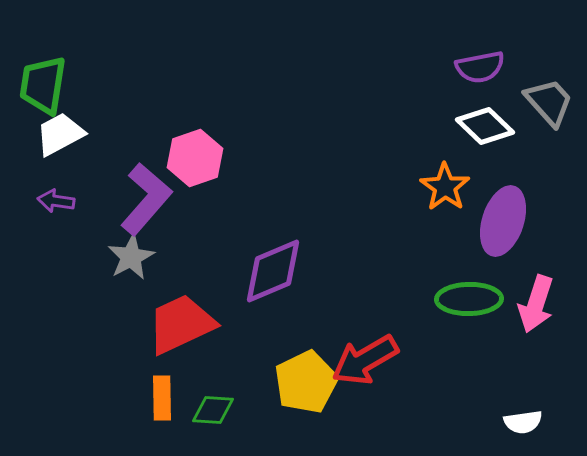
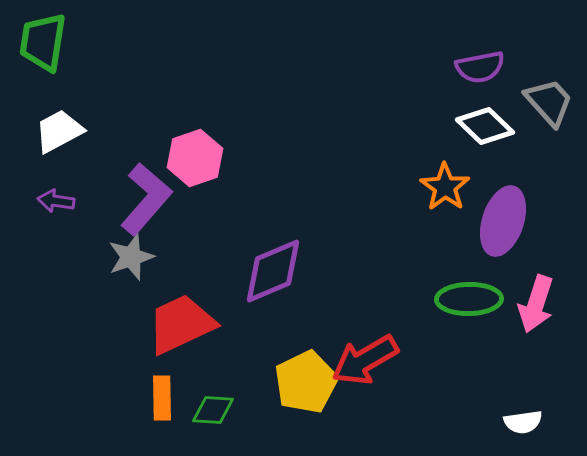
green trapezoid: moved 43 px up
white trapezoid: moved 1 px left, 3 px up
gray star: rotated 9 degrees clockwise
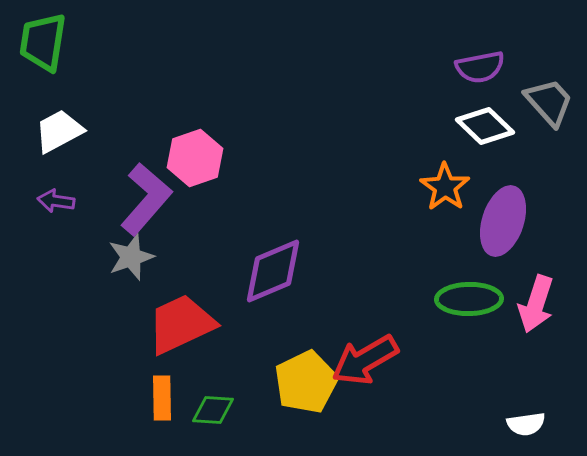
white semicircle: moved 3 px right, 2 px down
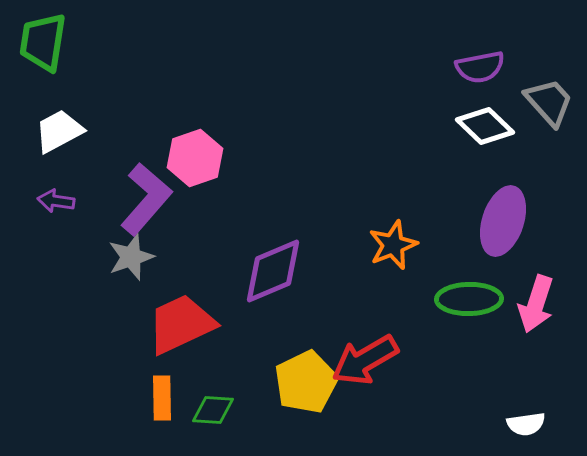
orange star: moved 52 px left, 58 px down; rotated 15 degrees clockwise
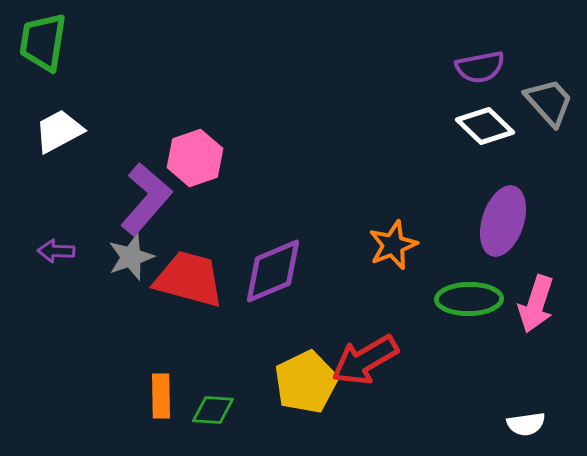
purple arrow: moved 50 px down; rotated 6 degrees counterclockwise
red trapezoid: moved 8 px right, 45 px up; rotated 40 degrees clockwise
orange rectangle: moved 1 px left, 2 px up
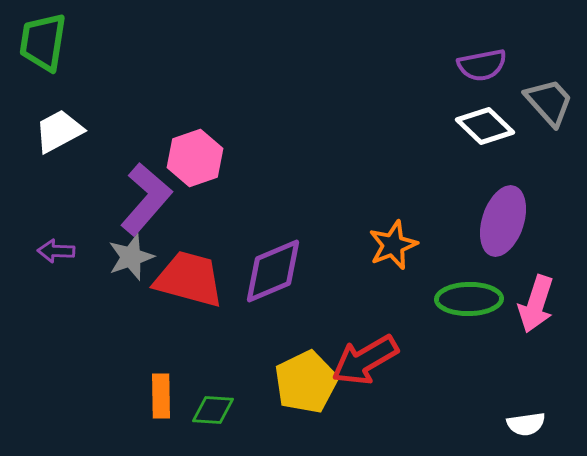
purple semicircle: moved 2 px right, 2 px up
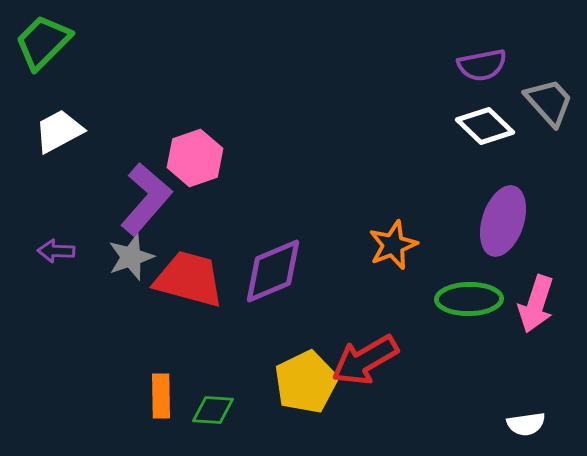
green trapezoid: rotated 36 degrees clockwise
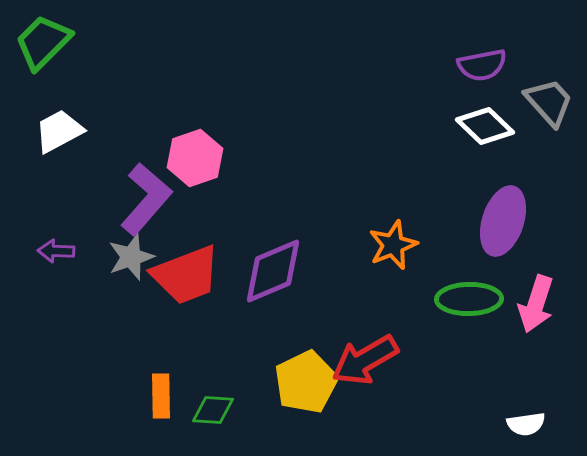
red trapezoid: moved 3 px left, 4 px up; rotated 144 degrees clockwise
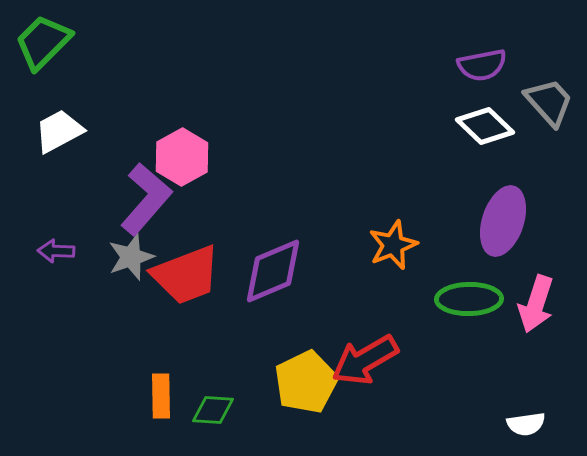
pink hexagon: moved 13 px left, 1 px up; rotated 10 degrees counterclockwise
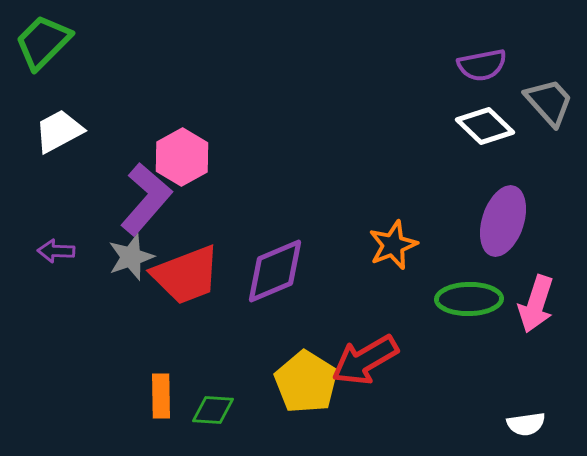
purple diamond: moved 2 px right
yellow pentagon: rotated 14 degrees counterclockwise
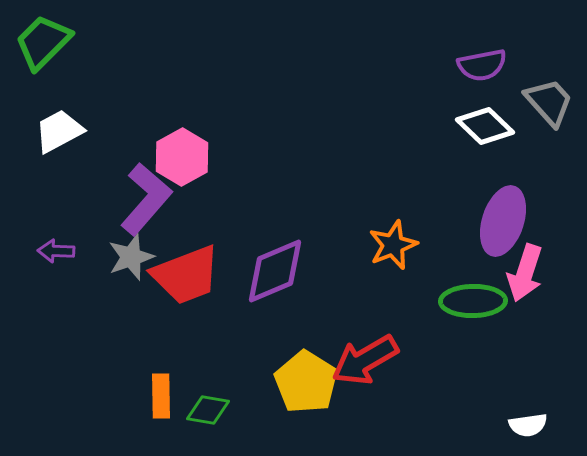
green ellipse: moved 4 px right, 2 px down
pink arrow: moved 11 px left, 31 px up
green diamond: moved 5 px left; rotated 6 degrees clockwise
white semicircle: moved 2 px right, 1 px down
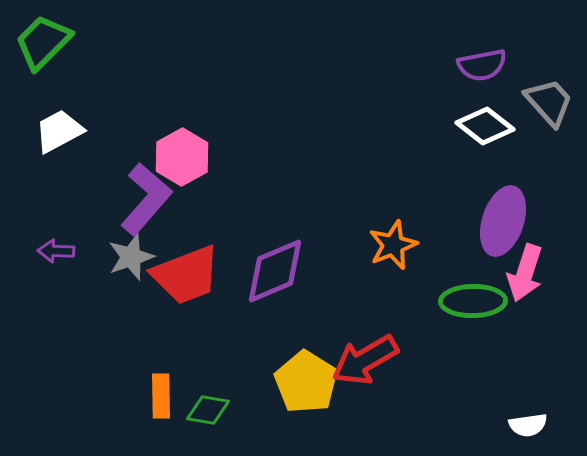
white diamond: rotated 6 degrees counterclockwise
